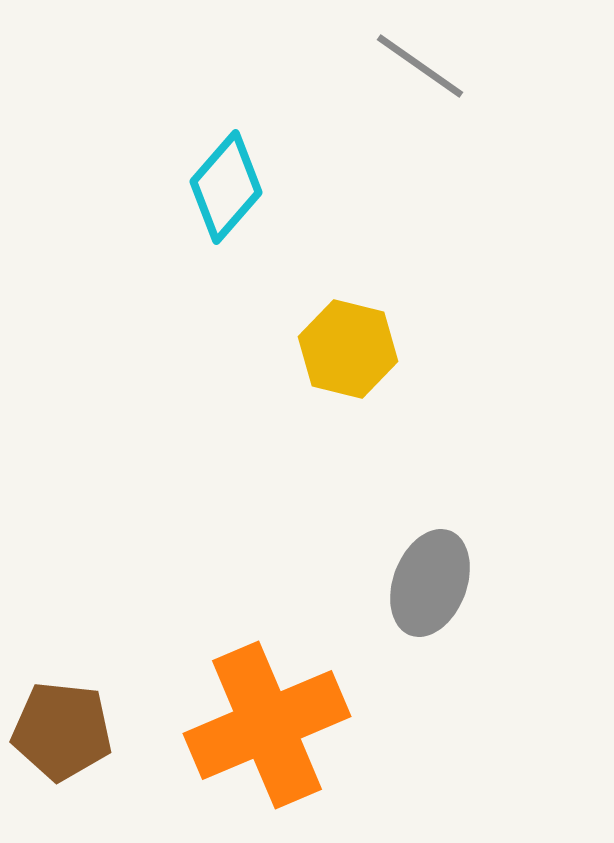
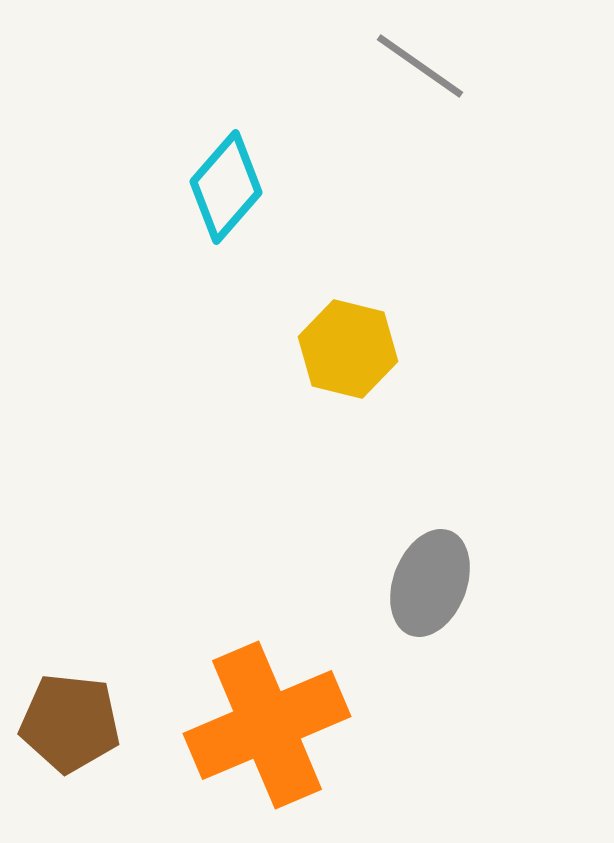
brown pentagon: moved 8 px right, 8 px up
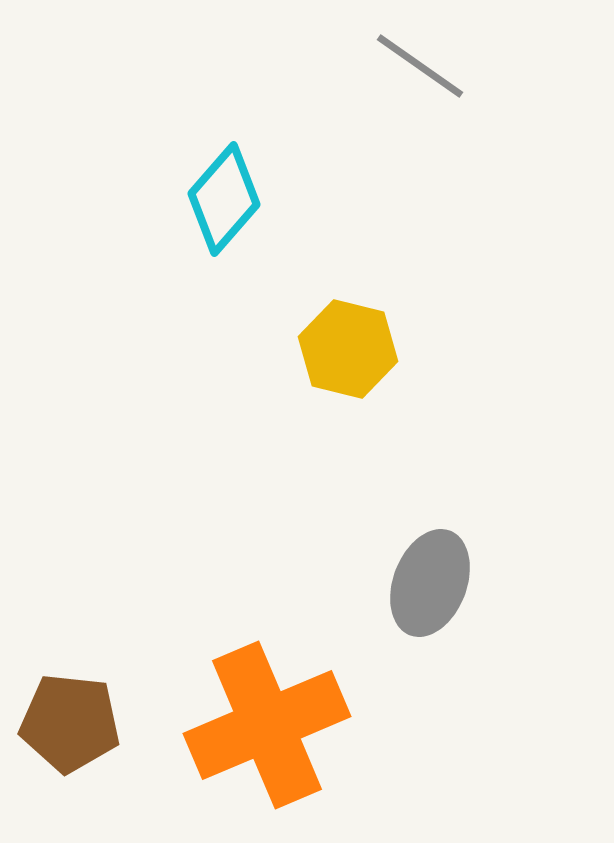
cyan diamond: moved 2 px left, 12 px down
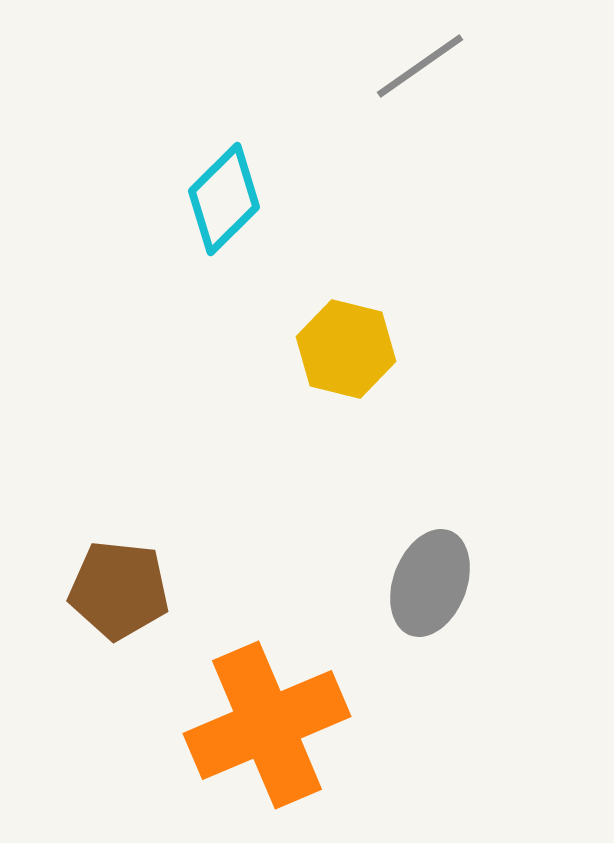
gray line: rotated 70 degrees counterclockwise
cyan diamond: rotated 4 degrees clockwise
yellow hexagon: moved 2 px left
brown pentagon: moved 49 px right, 133 px up
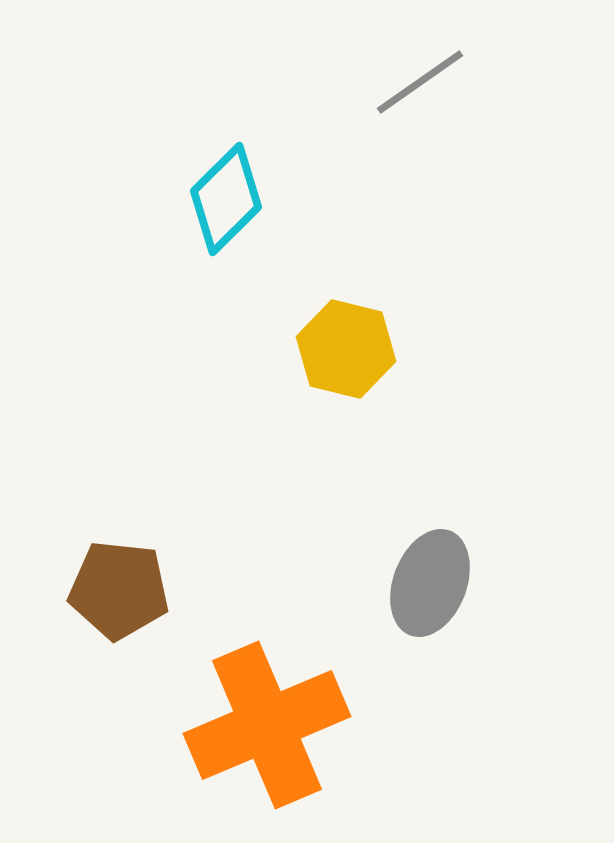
gray line: moved 16 px down
cyan diamond: moved 2 px right
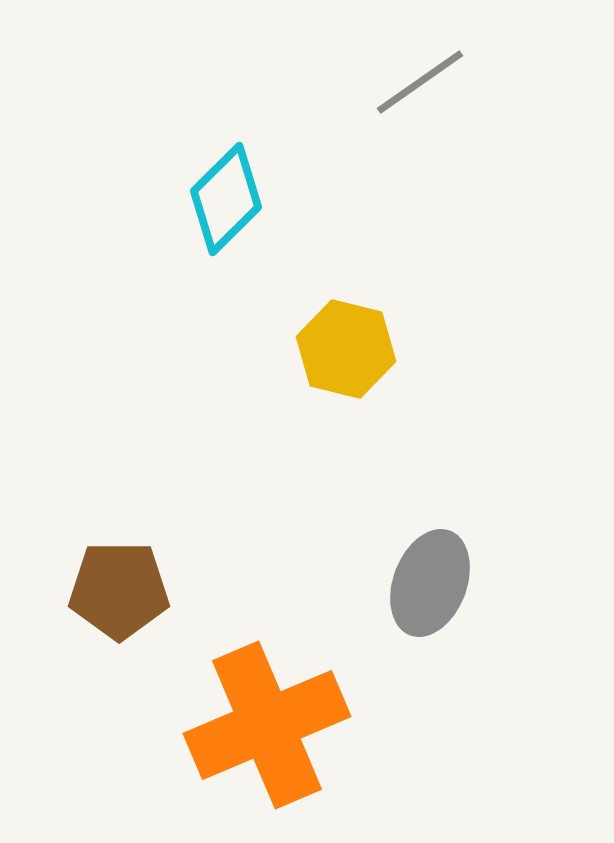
brown pentagon: rotated 6 degrees counterclockwise
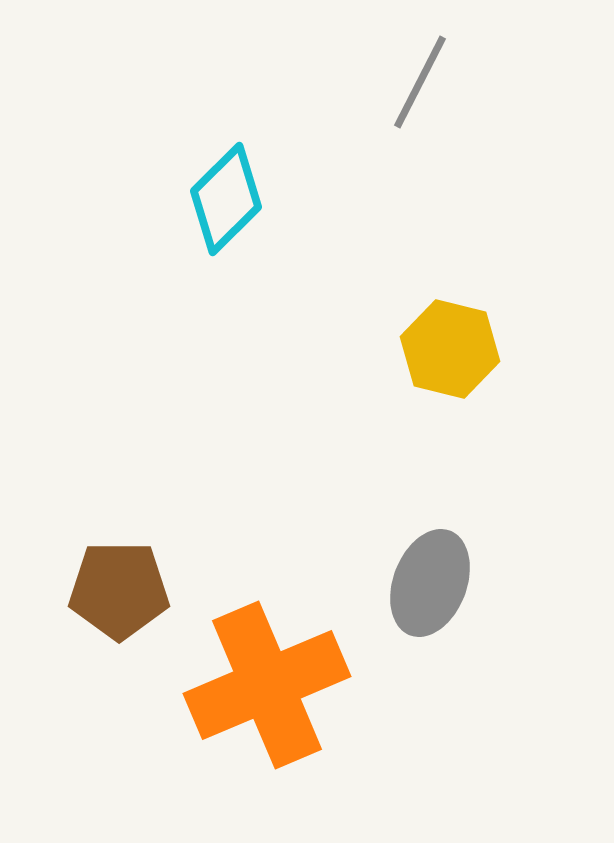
gray line: rotated 28 degrees counterclockwise
yellow hexagon: moved 104 px right
orange cross: moved 40 px up
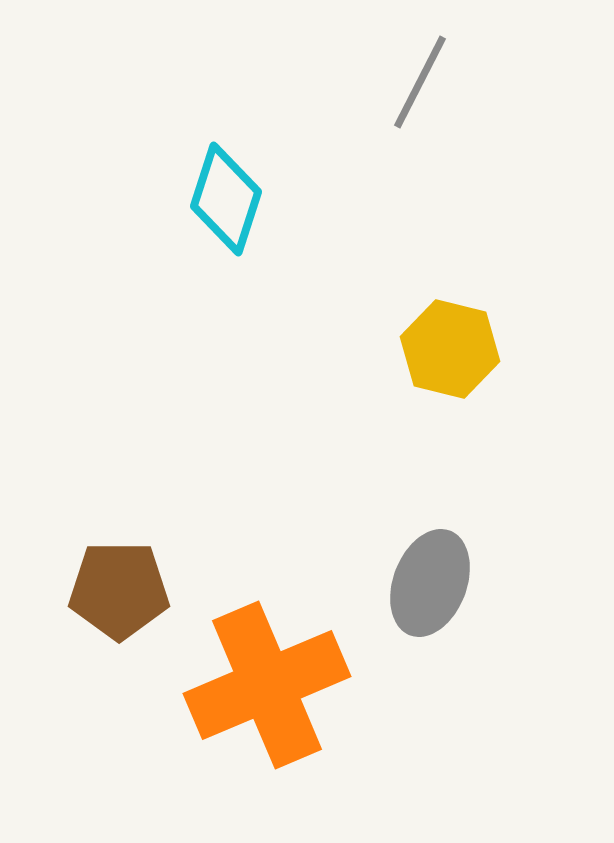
cyan diamond: rotated 27 degrees counterclockwise
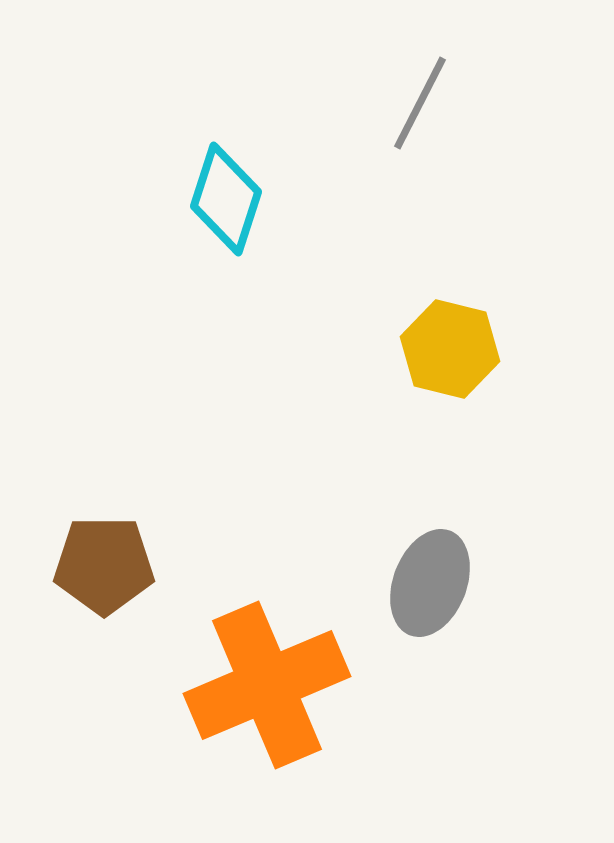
gray line: moved 21 px down
brown pentagon: moved 15 px left, 25 px up
